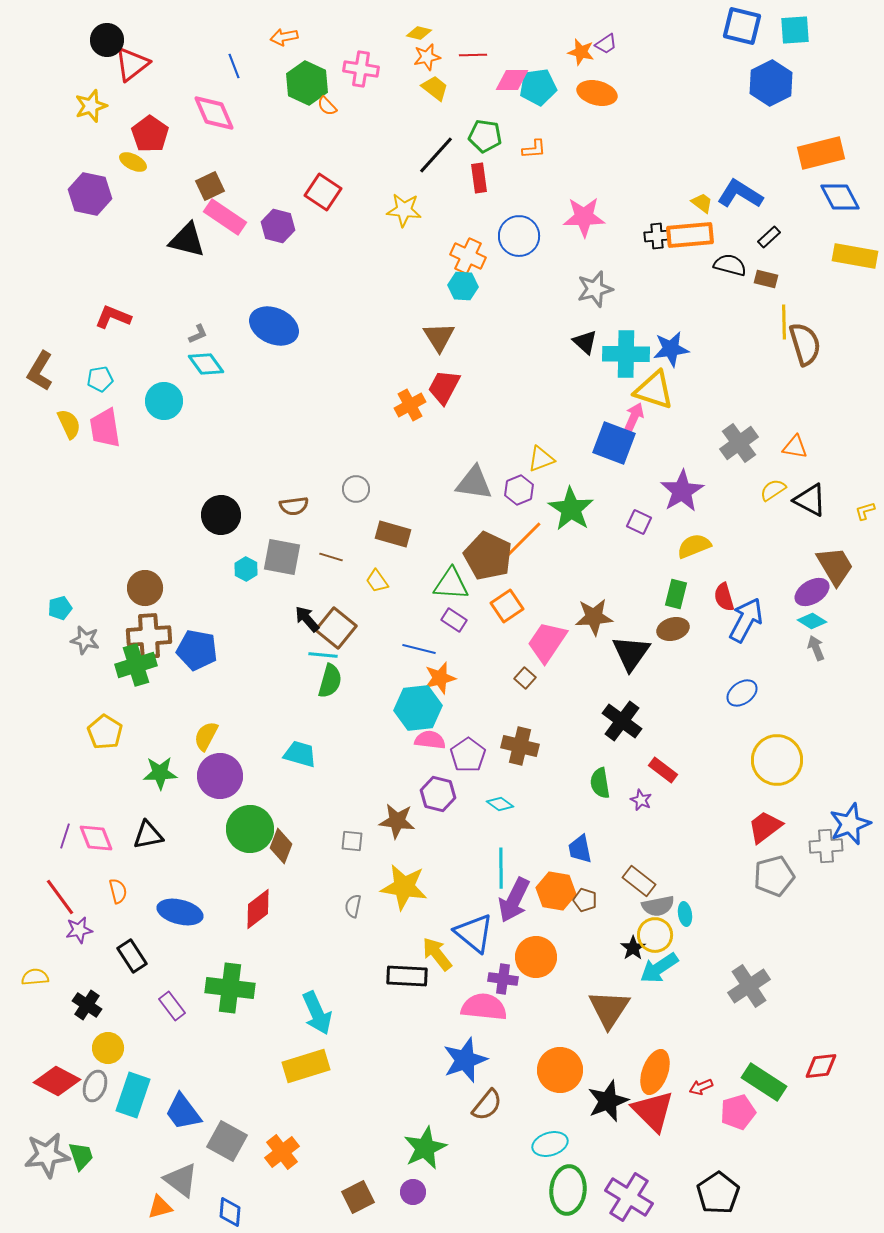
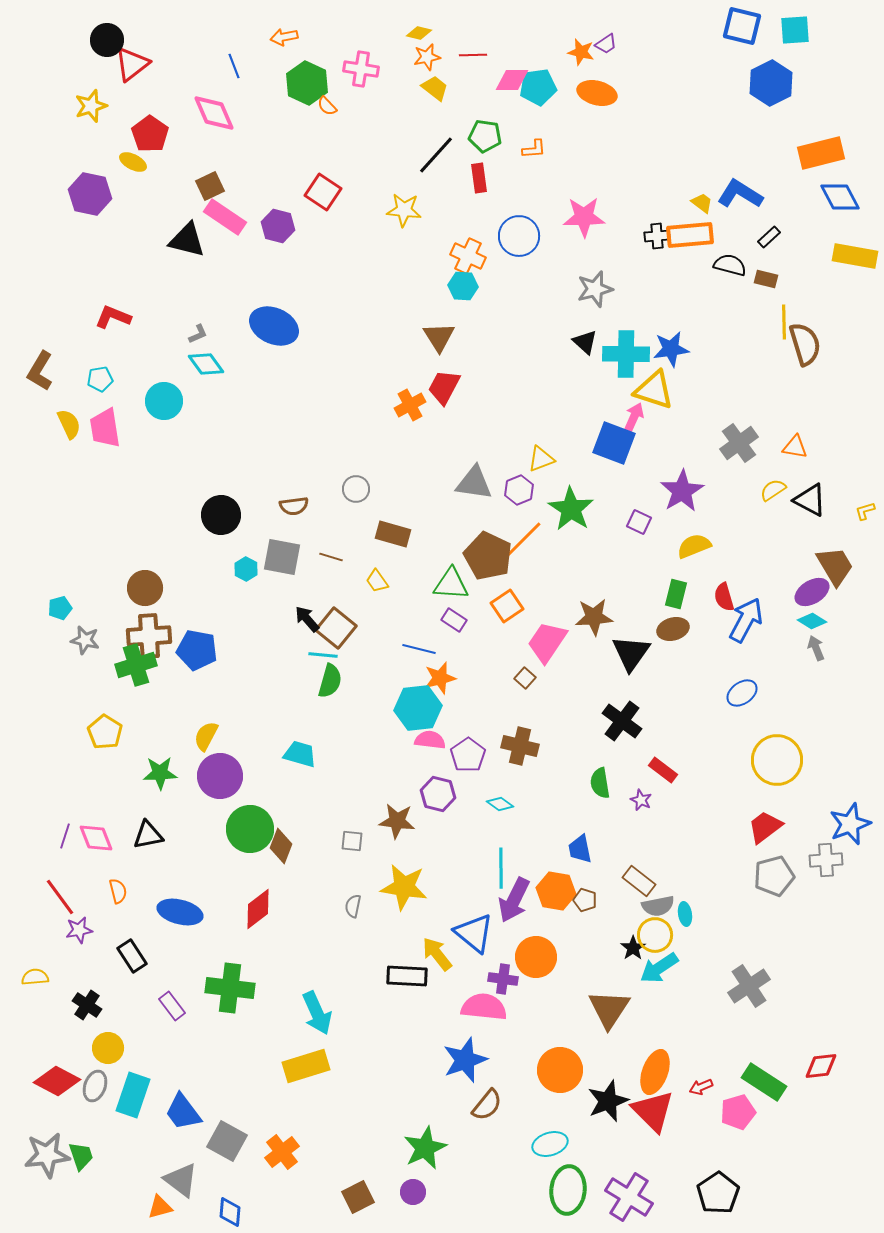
gray cross at (826, 846): moved 14 px down
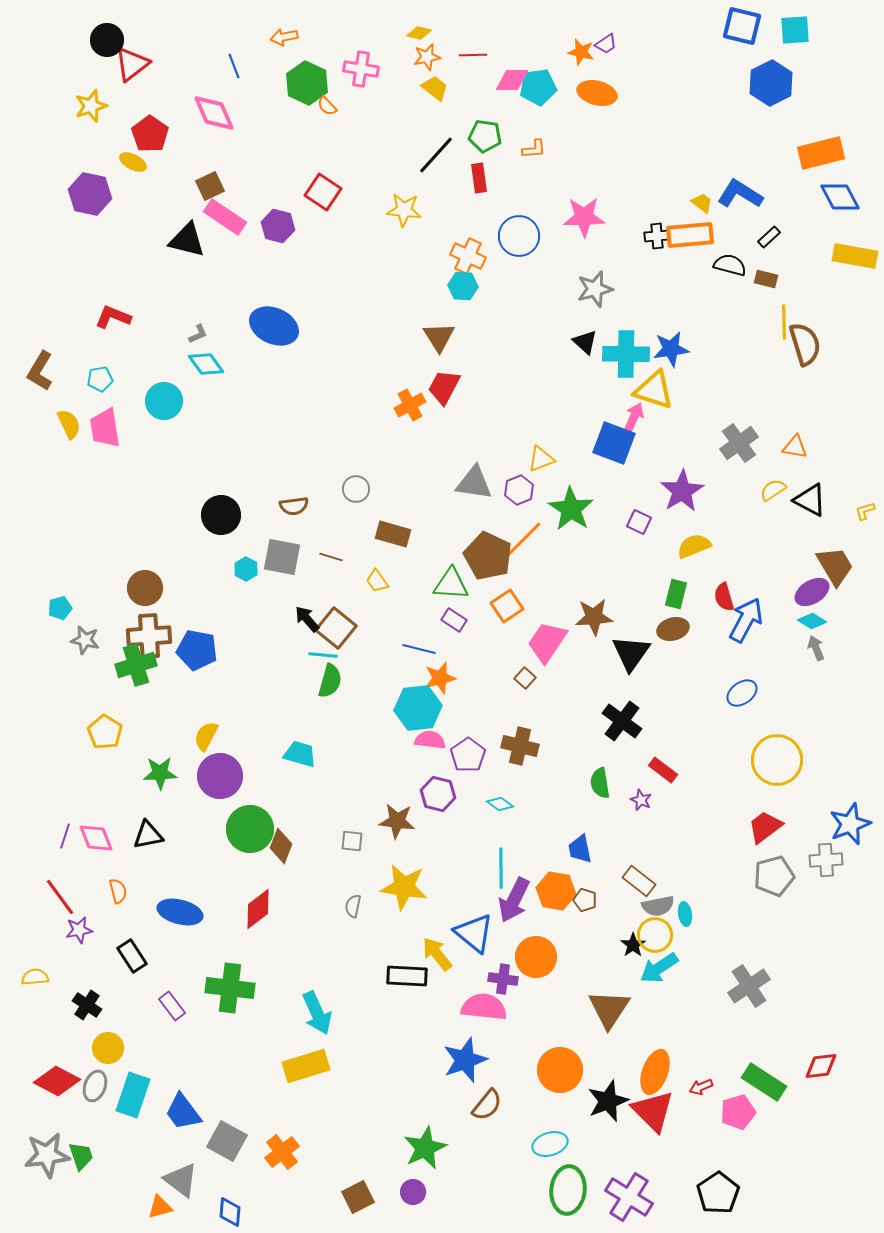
black star at (633, 948): moved 3 px up
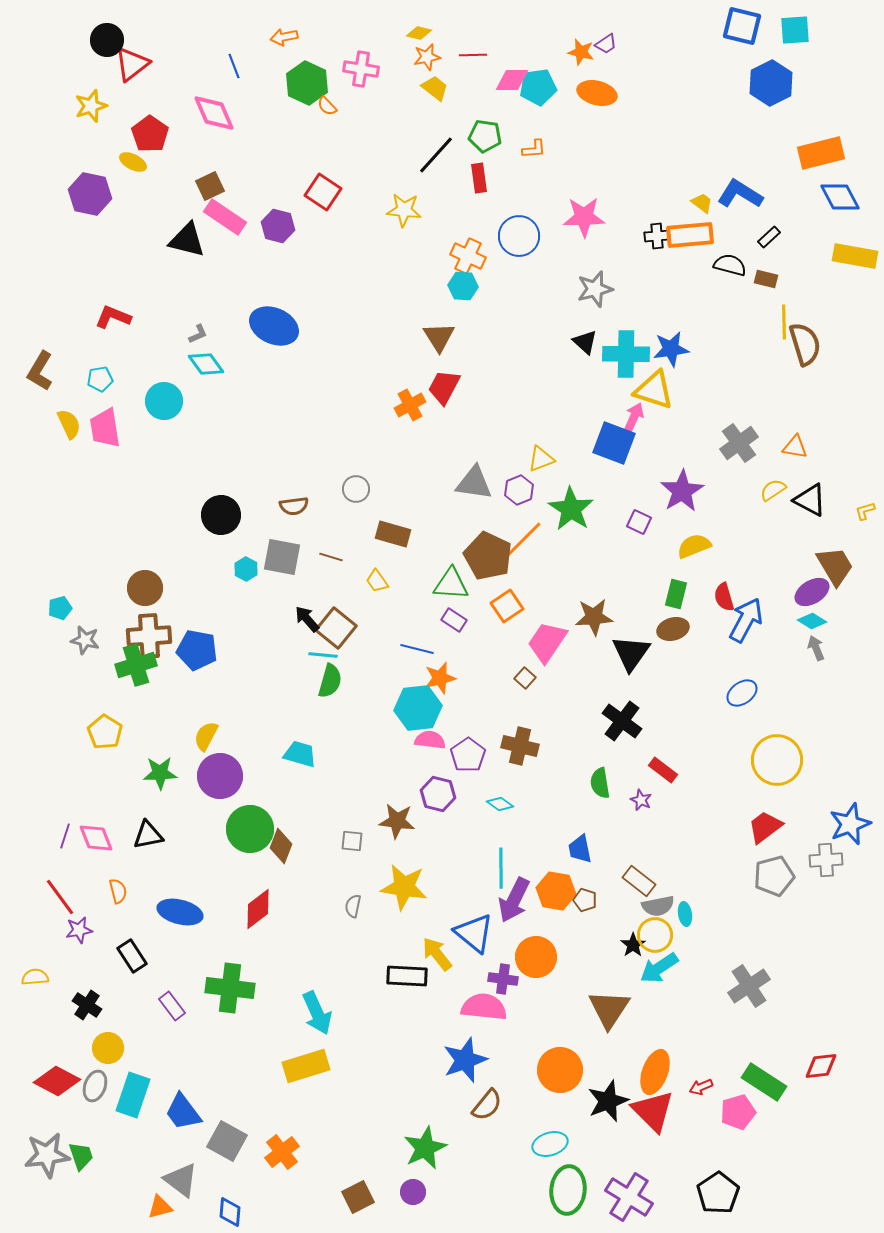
blue line at (419, 649): moved 2 px left
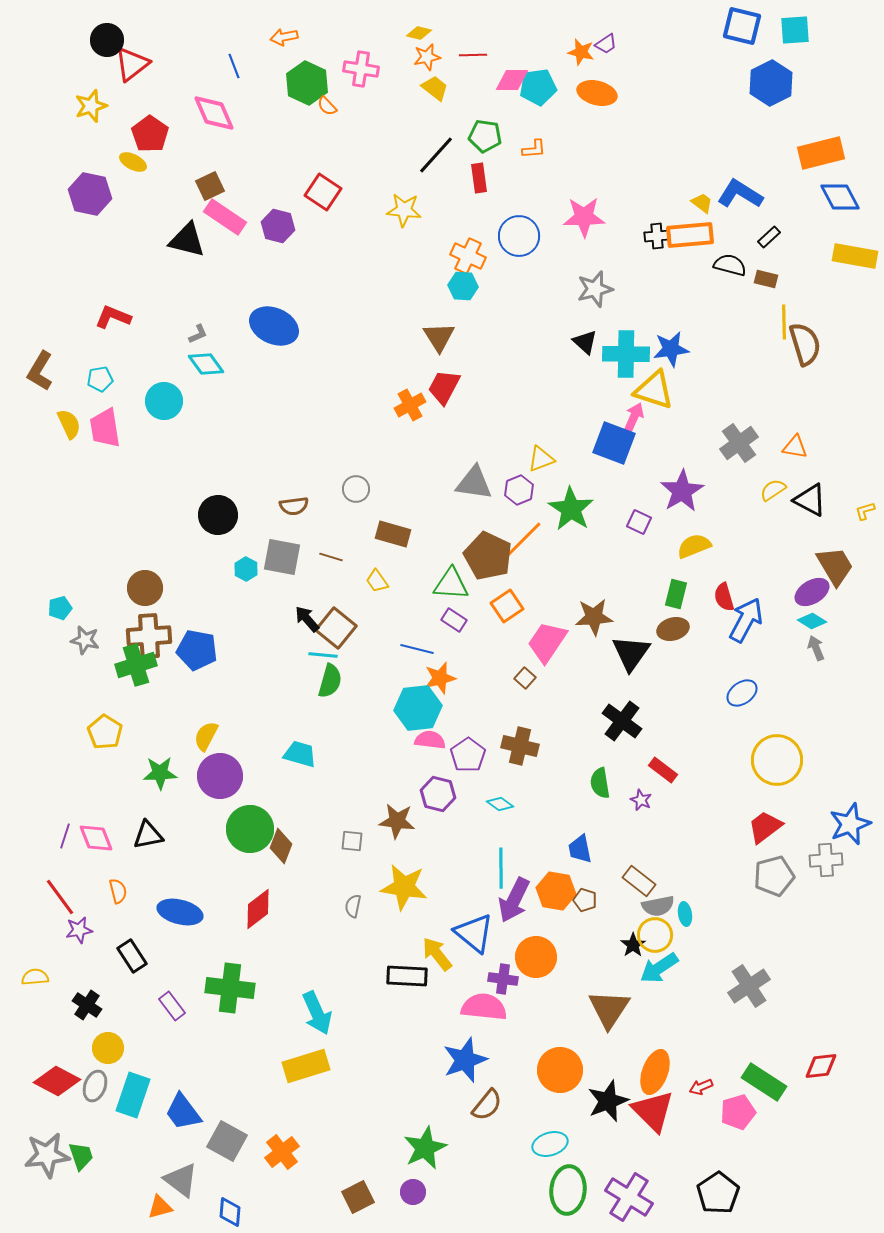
black circle at (221, 515): moved 3 px left
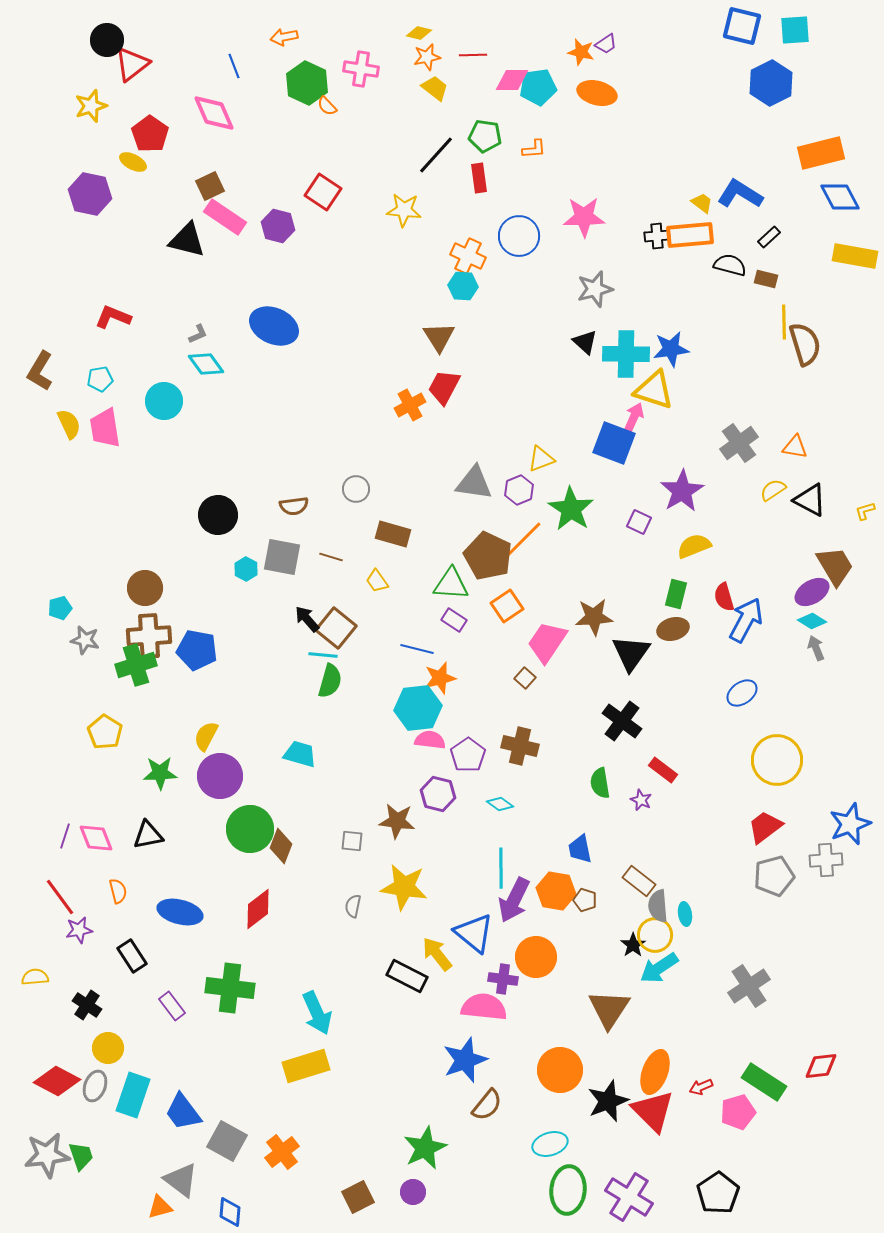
gray semicircle at (658, 906): rotated 96 degrees clockwise
black rectangle at (407, 976): rotated 24 degrees clockwise
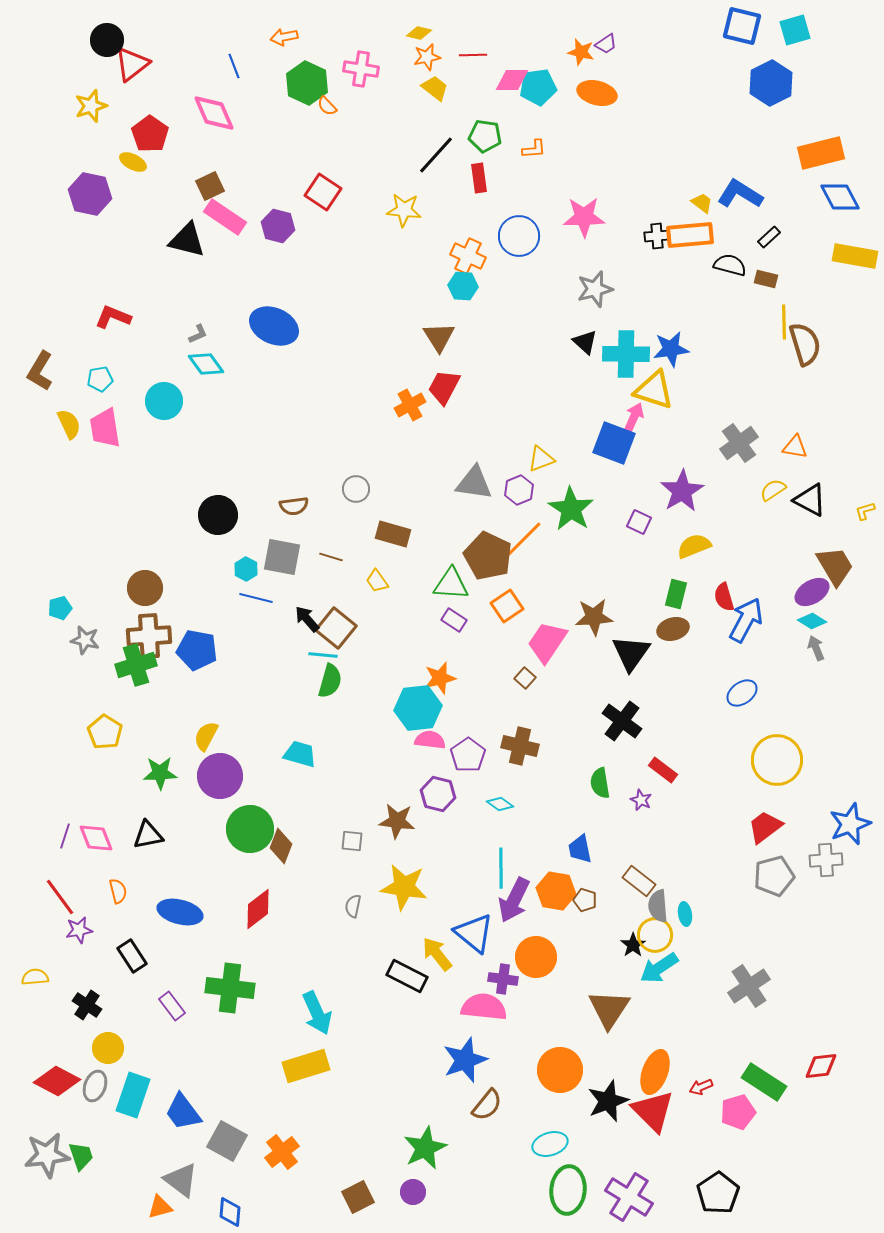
cyan square at (795, 30): rotated 12 degrees counterclockwise
blue line at (417, 649): moved 161 px left, 51 px up
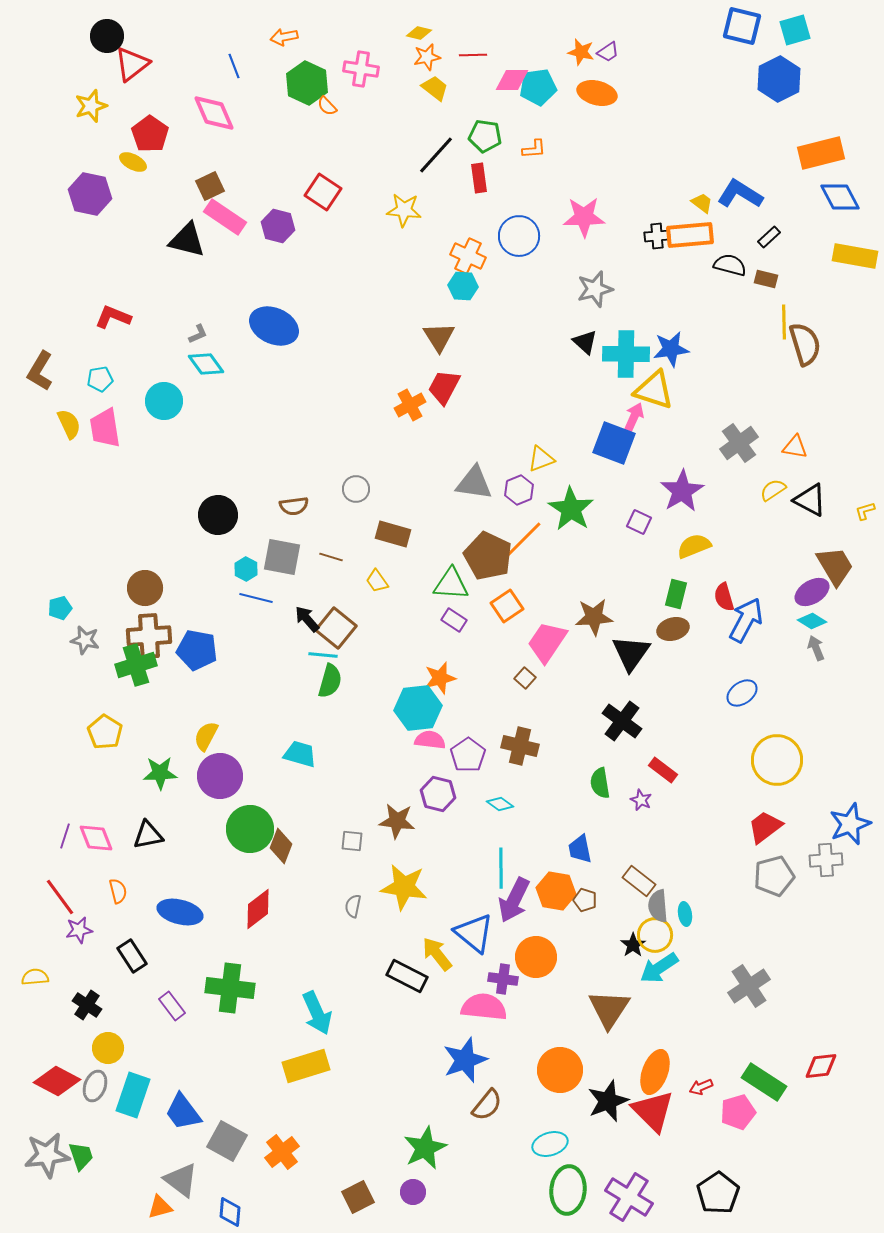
black circle at (107, 40): moved 4 px up
purple trapezoid at (606, 44): moved 2 px right, 8 px down
blue hexagon at (771, 83): moved 8 px right, 4 px up
